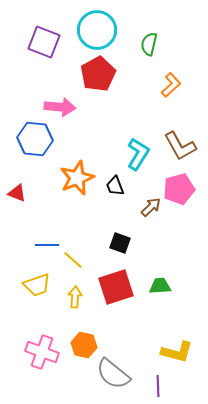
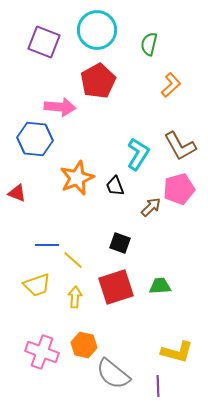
red pentagon: moved 7 px down
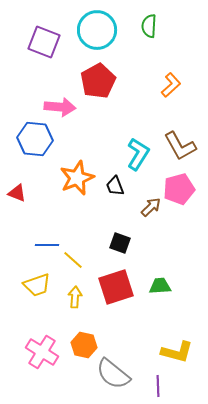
green semicircle: moved 18 px up; rotated 10 degrees counterclockwise
pink cross: rotated 12 degrees clockwise
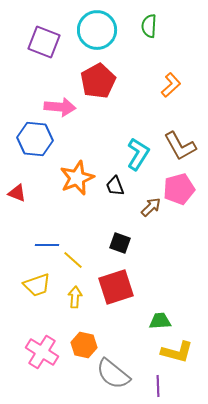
green trapezoid: moved 35 px down
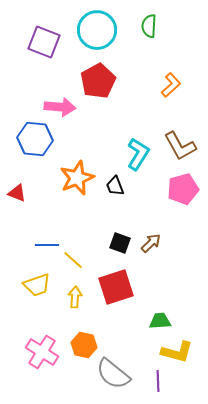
pink pentagon: moved 4 px right
brown arrow: moved 36 px down
purple line: moved 5 px up
